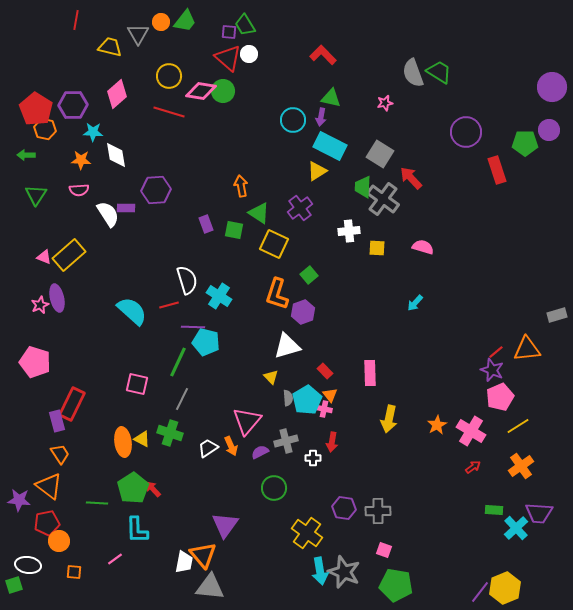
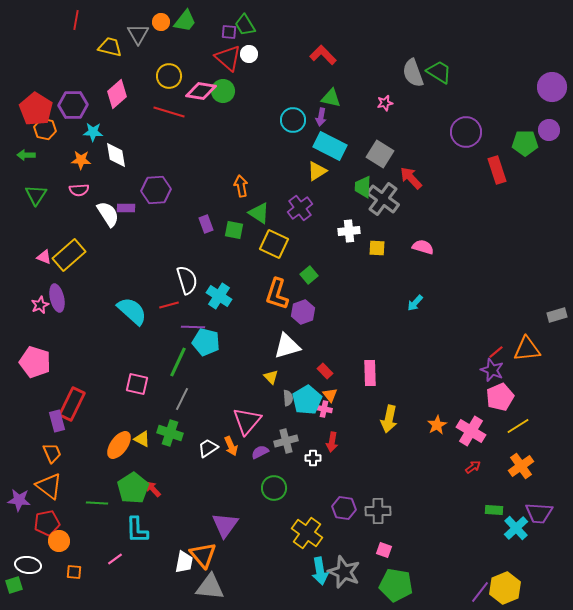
orange ellipse at (123, 442): moved 4 px left, 3 px down; rotated 44 degrees clockwise
orange trapezoid at (60, 454): moved 8 px left, 1 px up; rotated 10 degrees clockwise
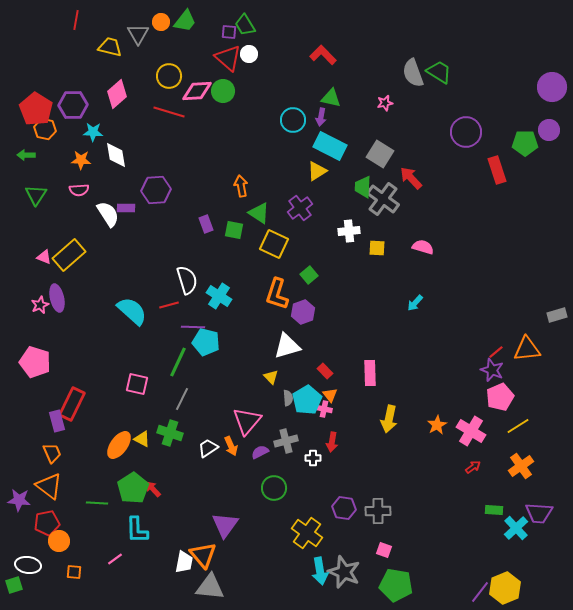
pink diamond at (201, 91): moved 4 px left; rotated 12 degrees counterclockwise
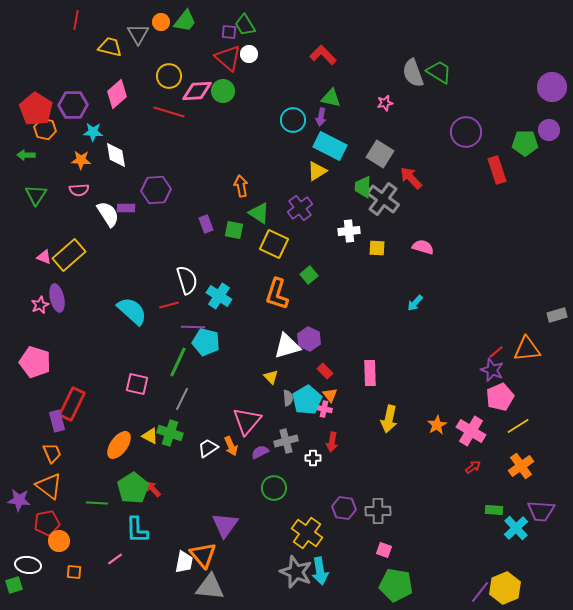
purple hexagon at (303, 312): moved 6 px right, 27 px down; rotated 15 degrees counterclockwise
yellow triangle at (142, 439): moved 8 px right, 3 px up
purple trapezoid at (539, 513): moved 2 px right, 2 px up
gray star at (344, 572): moved 48 px left
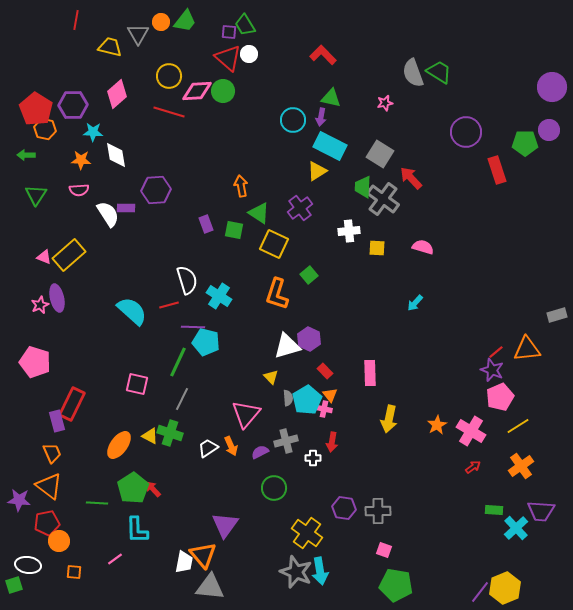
pink triangle at (247, 421): moved 1 px left, 7 px up
